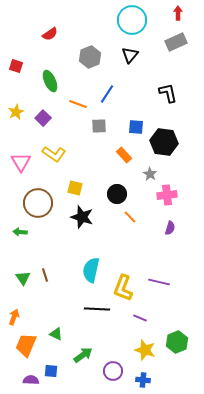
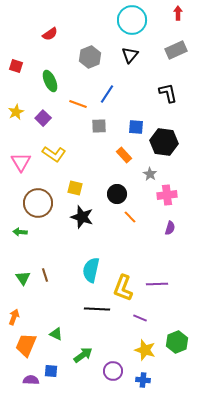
gray rectangle at (176, 42): moved 8 px down
purple line at (159, 282): moved 2 px left, 2 px down; rotated 15 degrees counterclockwise
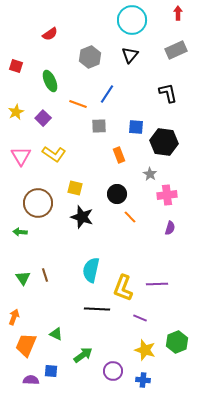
orange rectangle at (124, 155): moved 5 px left; rotated 21 degrees clockwise
pink triangle at (21, 162): moved 6 px up
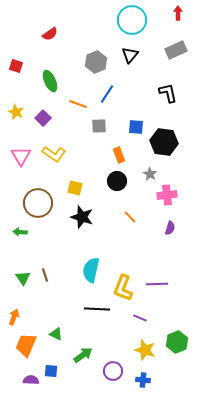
gray hexagon at (90, 57): moved 6 px right, 5 px down
yellow star at (16, 112): rotated 21 degrees counterclockwise
black circle at (117, 194): moved 13 px up
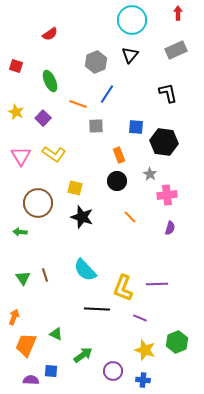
gray square at (99, 126): moved 3 px left
cyan semicircle at (91, 270): moved 6 px left; rotated 55 degrees counterclockwise
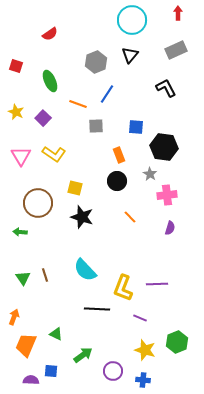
black L-shape at (168, 93): moved 2 px left, 5 px up; rotated 15 degrees counterclockwise
black hexagon at (164, 142): moved 5 px down
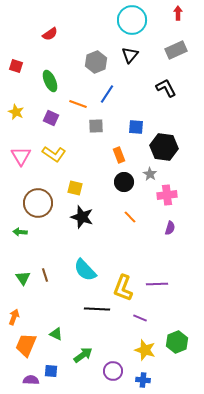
purple square at (43, 118): moved 8 px right; rotated 21 degrees counterclockwise
black circle at (117, 181): moved 7 px right, 1 px down
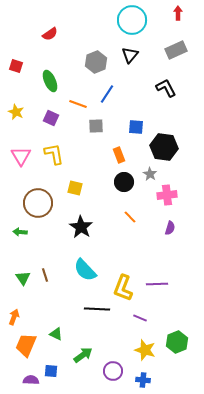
yellow L-shape at (54, 154): rotated 135 degrees counterclockwise
black star at (82, 217): moved 1 px left, 10 px down; rotated 15 degrees clockwise
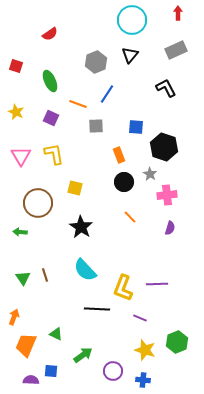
black hexagon at (164, 147): rotated 12 degrees clockwise
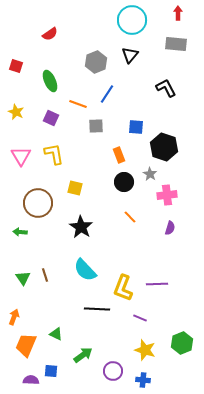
gray rectangle at (176, 50): moved 6 px up; rotated 30 degrees clockwise
green hexagon at (177, 342): moved 5 px right, 1 px down
